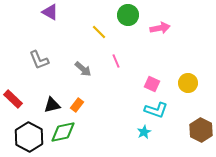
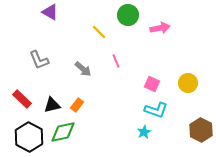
red rectangle: moved 9 px right
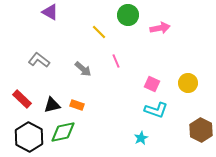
gray L-shape: rotated 150 degrees clockwise
orange rectangle: rotated 72 degrees clockwise
cyan star: moved 3 px left, 6 px down
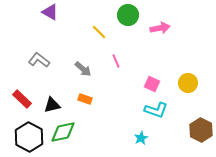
orange rectangle: moved 8 px right, 6 px up
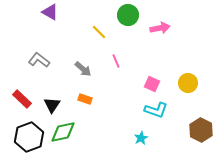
black triangle: rotated 42 degrees counterclockwise
black hexagon: rotated 12 degrees clockwise
